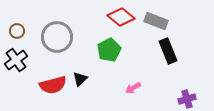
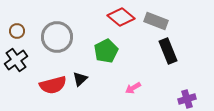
green pentagon: moved 3 px left, 1 px down
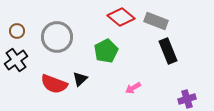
red semicircle: moved 1 px right, 1 px up; rotated 36 degrees clockwise
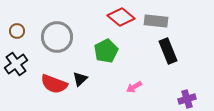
gray rectangle: rotated 15 degrees counterclockwise
black cross: moved 4 px down
pink arrow: moved 1 px right, 1 px up
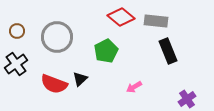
purple cross: rotated 18 degrees counterclockwise
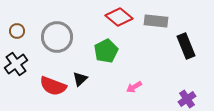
red diamond: moved 2 px left
black rectangle: moved 18 px right, 5 px up
red semicircle: moved 1 px left, 2 px down
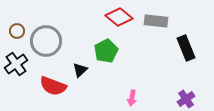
gray circle: moved 11 px left, 4 px down
black rectangle: moved 2 px down
black triangle: moved 9 px up
pink arrow: moved 2 px left, 11 px down; rotated 49 degrees counterclockwise
purple cross: moved 1 px left
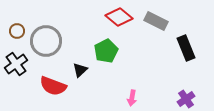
gray rectangle: rotated 20 degrees clockwise
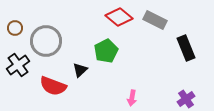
gray rectangle: moved 1 px left, 1 px up
brown circle: moved 2 px left, 3 px up
black cross: moved 2 px right, 1 px down
